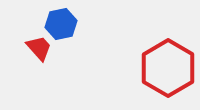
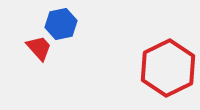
red hexagon: rotated 4 degrees clockwise
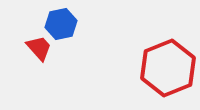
red hexagon: rotated 4 degrees clockwise
